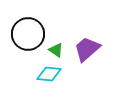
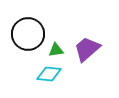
green triangle: rotated 42 degrees counterclockwise
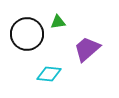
black circle: moved 1 px left
green triangle: moved 2 px right, 28 px up
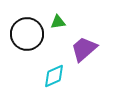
purple trapezoid: moved 3 px left
cyan diamond: moved 5 px right, 2 px down; rotated 30 degrees counterclockwise
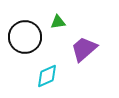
black circle: moved 2 px left, 3 px down
cyan diamond: moved 7 px left
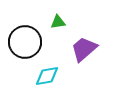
black circle: moved 5 px down
cyan diamond: rotated 15 degrees clockwise
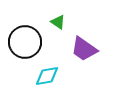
green triangle: rotated 42 degrees clockwise
purple trapezoid: rotated 104 degrees counterclockwise
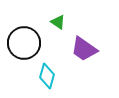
black circle: moved 1 px left, 1 px down
cyan diamond: rotated 65 degrees counterclockwise
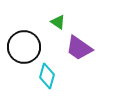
black circle: moved 4 px down
purple trapezoid: moved 5 px left, 1 px up
